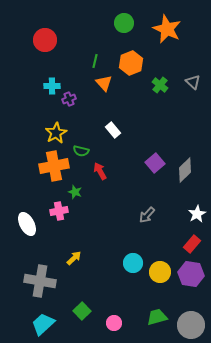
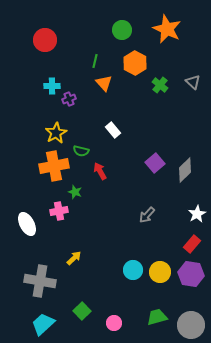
green circle: moved 2 px left, 7 px down
orange hexagon: moved 4 px right; rotated 10 degrees counterclockwise
cyan circle: moved 7 px down
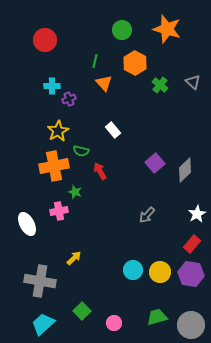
orange star: rotated 8 degrees counterclockwise
yellow star: moved 2 px right, 2 px up
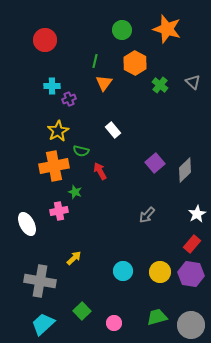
orange triangle: rotated 18 degrees clockwise
cyan circle: moved 10 px left, 1 px down
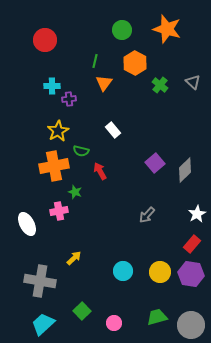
purple cross: rotated 16 degrees clockwise
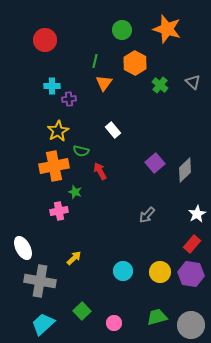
white ellipse: moved 4 px left, 24 px down
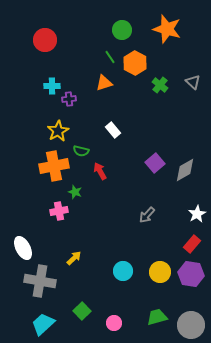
green line: moved 15 px right, 4 px up; rotated 48 degrees counterclockwise
orange triangle: rotated 36 degrees clockwise
gray diamond: rotated 15 degrees clockwise
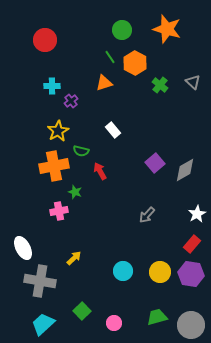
purple cross: moved 2 px right, 2 px down; rotated 32 degrees counterclockwise
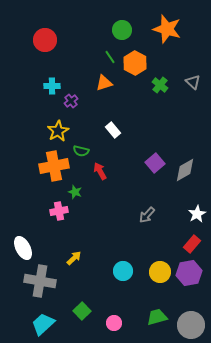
purple hexagon: moved 2 px left, 1 px up; rotated 20 degrees counterclockwise
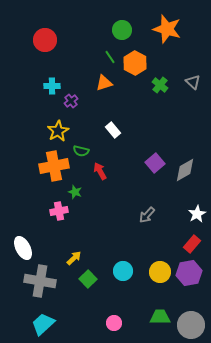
green square: moved 6 px right, 32 px up
green trapezoid: moved 3 px right; rotated 15 degrees clockwise
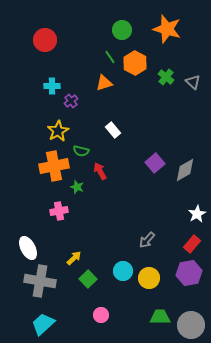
green cross: moved 6 px right, 8 px up
green star: moved 2 px right, 5 px up
gray arrow: moved 25 px down
white ellipse: moved 5 px right
yellow circle: moved 11 px left, 6 px down
pink circle: moved 13 px left, 8 px up
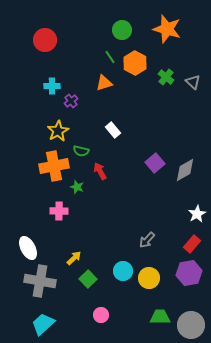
pink cross: rotated 12 degrees clockwise
